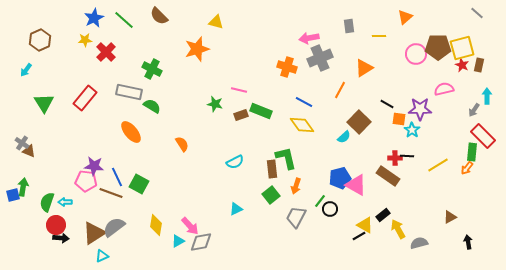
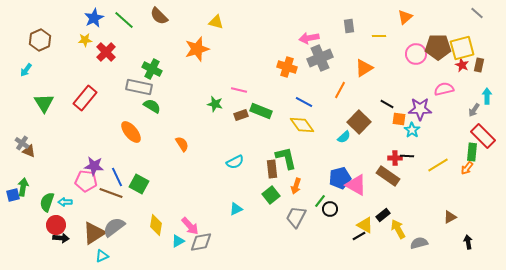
gray rectangle at (129, 92): moved 10 px right, 5 px up
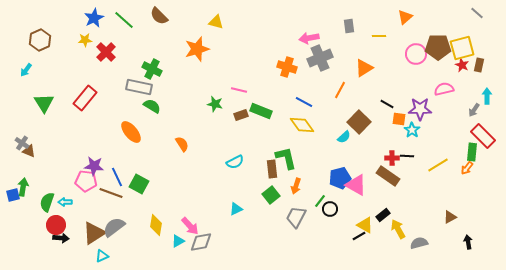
red cross at (395, 158): moved 3 px left
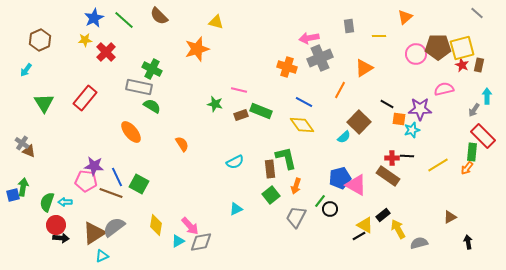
cyan star at (412, 130): rotated 21 degrees clockwise
brown rectangle at (272, 169): moved 2 px left
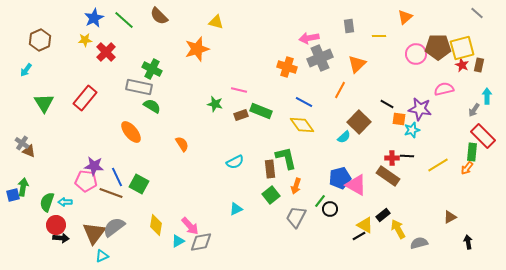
orange triangle at (364, 68): moved 7 px left, 4 px up; rotated 12 degrees counterclockwise
purple star at (420, 109): rotated 10 degrees clockwise
brown triangle at (94, 233): rotated 20 degrees counterclockwise
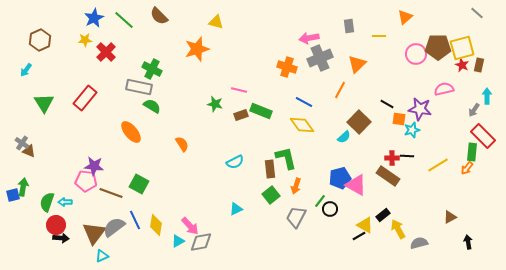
blue line at (117, 177): moved 18 px right, 43 px down
